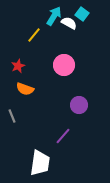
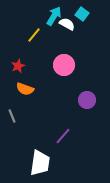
white semicircle: moved 2 px left, 1 px down
purple circle: moved 8 px right, 5 px up
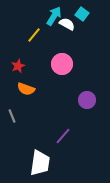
pink circle: moved 2 px left, 1 px up
orange semicircle: moved 1 px right
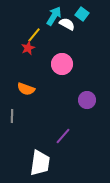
red star: moved 10 px right, 18 px up
gray line: rotated 24 degrees clockwise
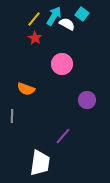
yellow line: moved 16 px up
red star: moved 7 px right, 10 px up; rotated 16 degrees counterclockwise
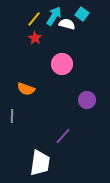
white semicircle: rotated 14 degrees counterclockwise
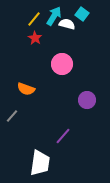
gray line: rotated 40 degrees clockwise
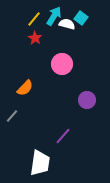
cyan square: moved 1 px left, 4 px down
orange semicircle: moved 1 px left, 1 px up; rotated 66 degrees counterclockwise
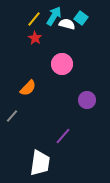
orange semicircle: moved 3 px right
